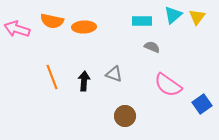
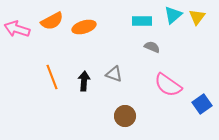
orange semicircle: rotated 40 degrees counterclockwise
orange ellipse: rotated 15 degrees counterclockwise
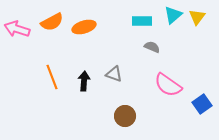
orange semicircle: moved 1 px down
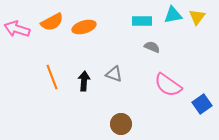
cyan triangle: rotated 30 degrees clockwise
brown circle: moved 4 px left, 8 px down
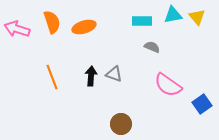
yellow triangle: rotated 18 degrees counterclockwise
orange semicircle: rotated 80 degrees counterclockwise
black arrow: moved 7 px right, 5 px up
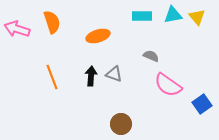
cyan rectangle: moved 5 px up
orange ellipse: moved 14 px right, 9 px down
gray semicircle: moved 1 px left, 9 px down
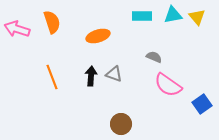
gray semicircle: moved 3 px right, 1 px down
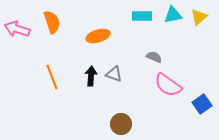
yellow triangle: moved 2 px right; rotated 30 degrees clockwise
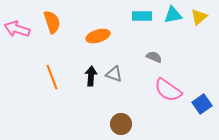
pink semicircle: moved 5 px down
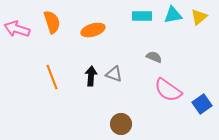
orange ellipse: moved 5 px left, 6 px up
